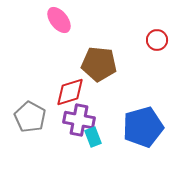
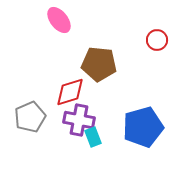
gray pentagon: rotated 20 degrees clockwise
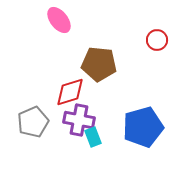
gray pentagon: moved 3 px right, 5 px down
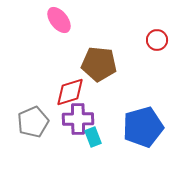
purple cross: moved 1 px left, 1 px up; rotated 12 degrees counterclockwise
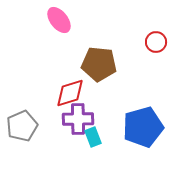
red circle: moved 1 px left, 2 px down
red diamond: moved 1 px down
gray pentagon: moved 11 px left, 4 px down
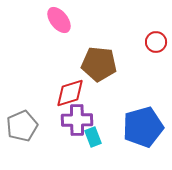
purple cross: moved 1 px left, 1 px down
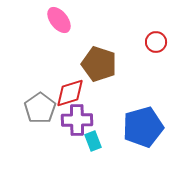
brown pentagon: rotated 12 degrees clockwise
gray pentagon: moved 18 px right, 18 px up; rotated 12 degrees counterclockwise
cyan rectangle: moved 4 px down
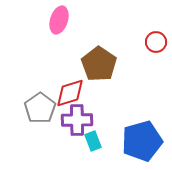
pink ellipse: rotated 56 degrees clockwise
brown pentagon: rotated 16 degrees clockwise
blue pentagon: moved 1 px left, 14 px down
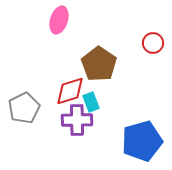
red circle: moved 3 px left, 1 px down
red diamond: moved 2 px up
gray pentagon: moved 16 px left; rotated 8 degrees clockwise
cyan rectangle: moved 2 px left, 39 px up
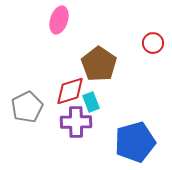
gray pentagon: moved 3 px right, 1 px up
purple cross: moved 1 px left, 2 px down
blue pentagon: moved 7 px left, 1 px down
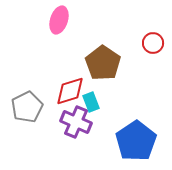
brown pentagon: moved 4 px right, 1 px up
purple cross: rotated 24 degrees clockwise
blue pentagon: moved 1 px right, 1 px up; rotated 18 degrees counterclockwise
